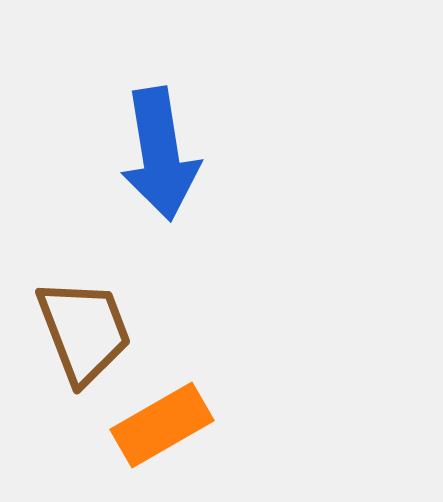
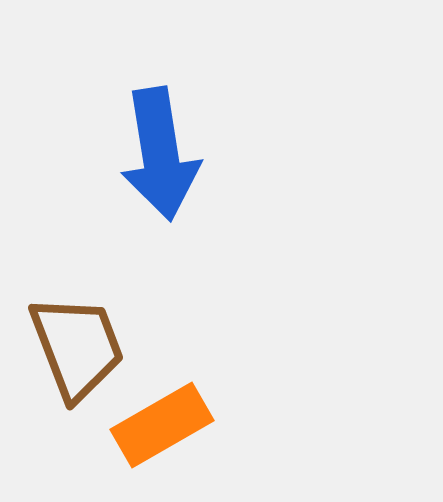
brown trapezoid: moved 7 px left, 16 px down
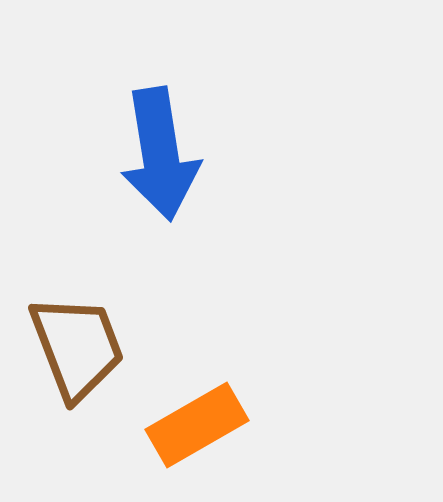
orange rectangle: moved 35 px right
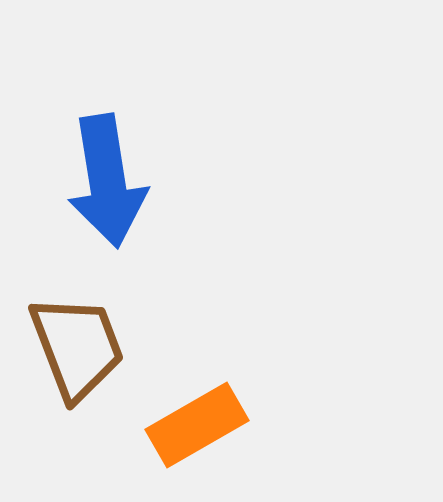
blue arrow: moved 53 px left, 27 px down
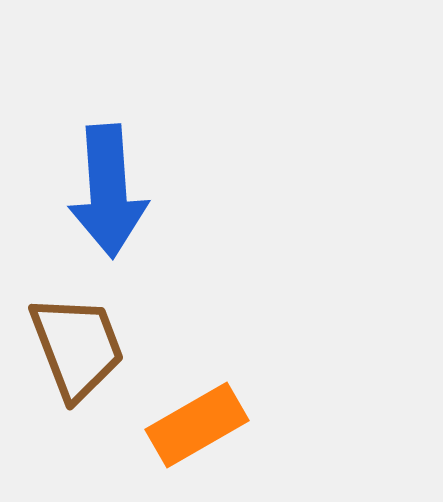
blue arrow: moved 1 px right, 10 px down; rotated 5 degrees clockwise
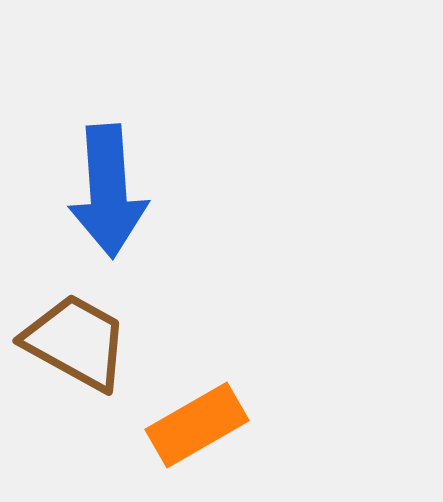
brown trapezoid: moved 1 px left, 5 px up; rotated 40 degrees counterclockwise
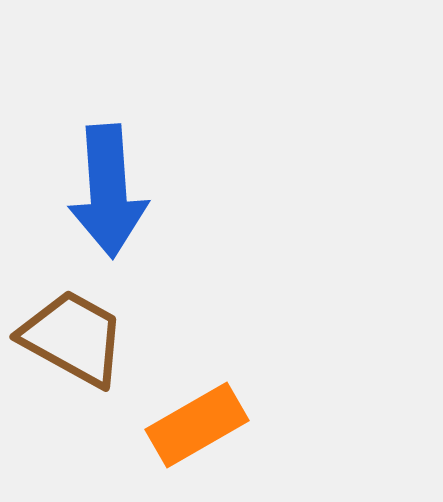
brown trapezoid: moved 3 px left, 4 px up
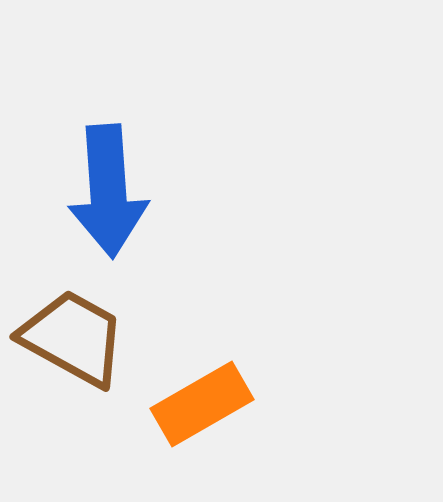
orange rectangle: moved 5 px right, 21 px up
